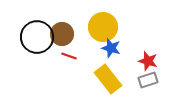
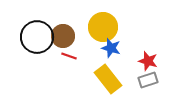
brown circle: moved 1 px right, 2 px down
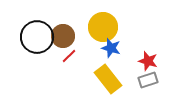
red line: rotated 63 degrees counterclockwise
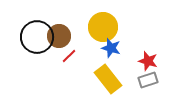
brown circle: moved 4 px left
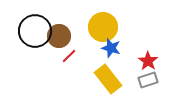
black circle: moved 2 px left, 6 px up
red star: rotated 18 degrees clockwise
